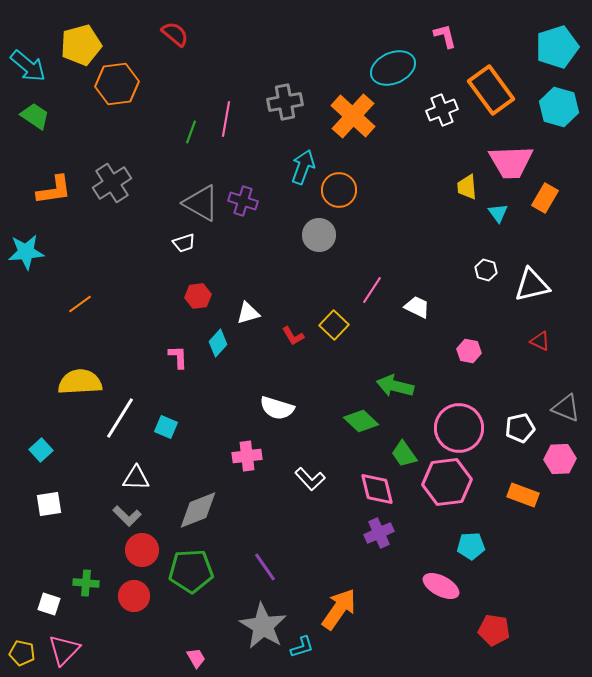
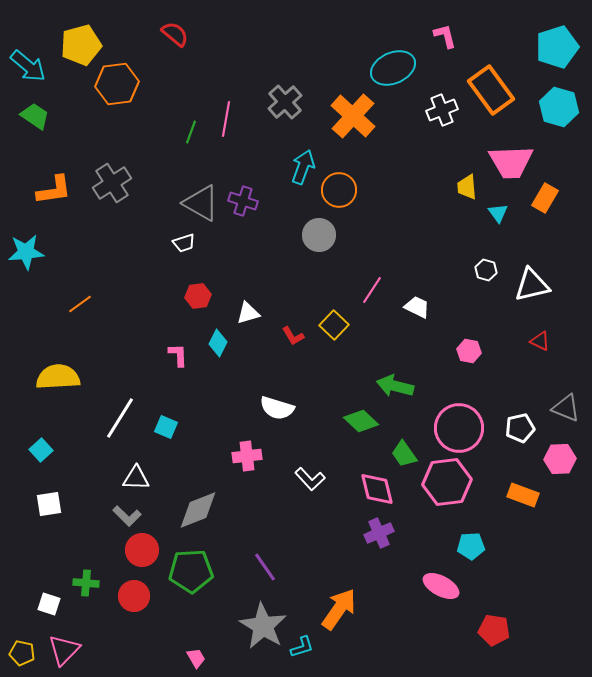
gray cross at (285, 102): rotated 32 degrees counterclockwise
cyan diamond at (218, 343): rotated 16 degrees counterclockwise
pink L-shape at (178, 357): moved 2 px up
yellow semicircle at (80, 382): moved 22 px left, 5 px up
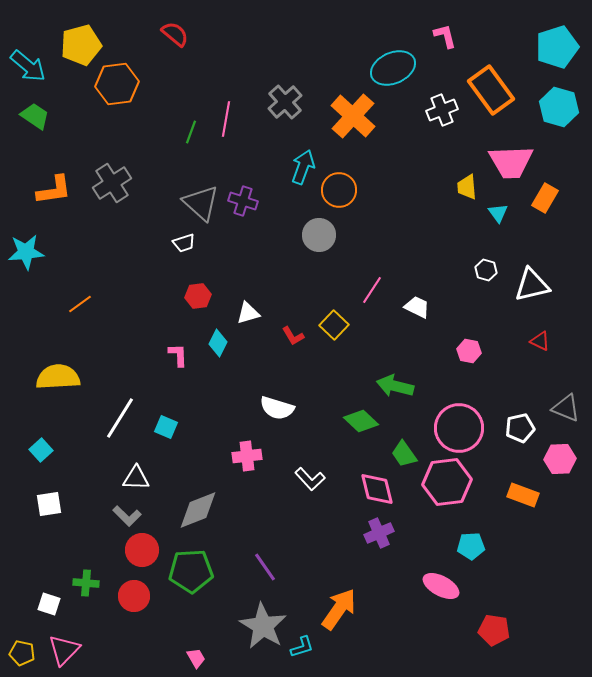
gray triangle at (201, 203): rotated 12 degrees clockwise
